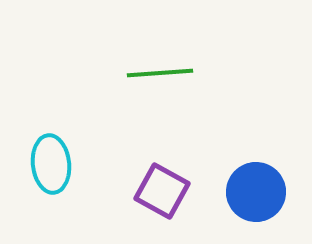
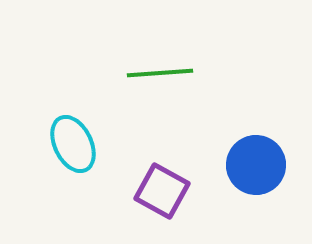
cyan ellipse: moved 22 px right, 20 px up; rotated 20 degrees counterclockwise
blue circle: moved 27 px up
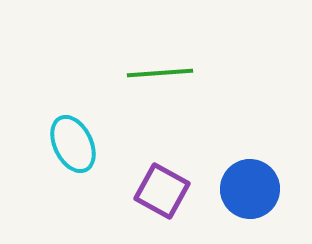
blue circle: moved 6 px left, 24 px down
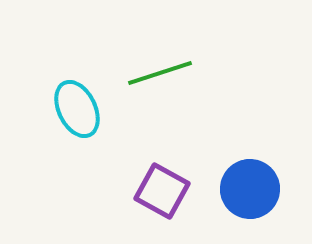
green line: rotated 14 degrees counterclockwise
cyan ellipse: moved 4 px right, 35 px up
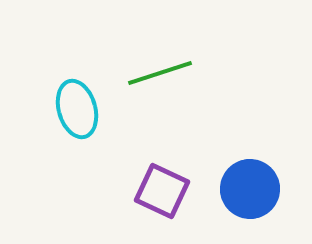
cyan ellipse: rotated 10 degrees clockwise
purple square: rotated 4 degrees counterclockwise
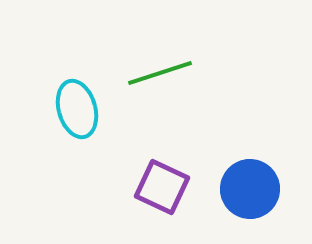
purple square: moved 4 px up
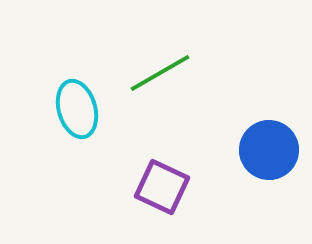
green line: rotated 12 degrees counterclockwise
blue circle: moved 19 px right, 39 px up
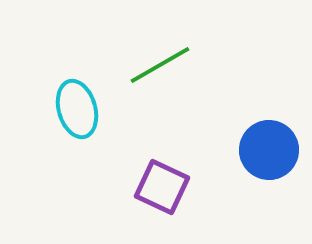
green line: moved 8 px up
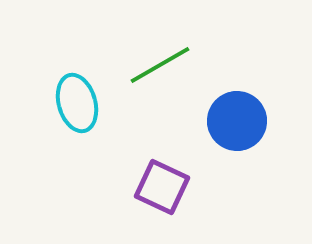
cyan ellipse: moved 6 px up
blue circle: moved 32 px left, 29 px up
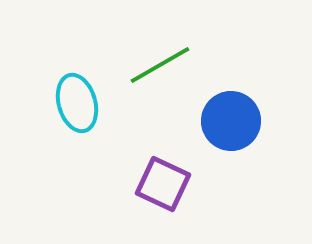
blue circle: moved 6 px left
purple square: moved 1 px right, 3 px up
